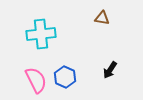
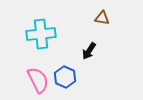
black arrow: moved 21 px left, 19 px up
pink semicircle: moved 2 px right
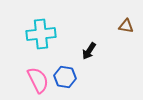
brown triangle: moved 24 px right, 8 px down
blue hexagon: rotated 15 degrees counterclockwise
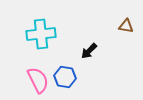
black arrow: rotated 12 degrees clockwise
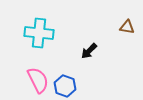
brown triangle: moved 1 px right, 1 px down
cyan cross: moved 2 px left, 1 px up; rotated 12 degrees clockwise
blue hexagon: moved 9 px down; rotated 10 degrees clockwise
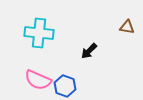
pink semicircle: rotated 140 degrees clockwise
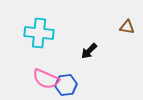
pink semicircle: moved 8 px right, 1 px up
blue hexagon: moved 1 px right, 1 px up; rotated 25 degrees counterclockwise
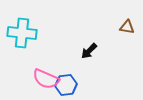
cyan cross: moved 17 px left
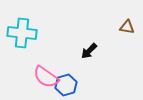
pink semicircle: moved 2 px up; rotated 12 degrees clockwise
blue hexagon: rotated 10 degrees counterclockwise
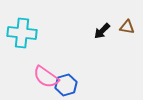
black arrow: moved 13 px right, 20 px up
